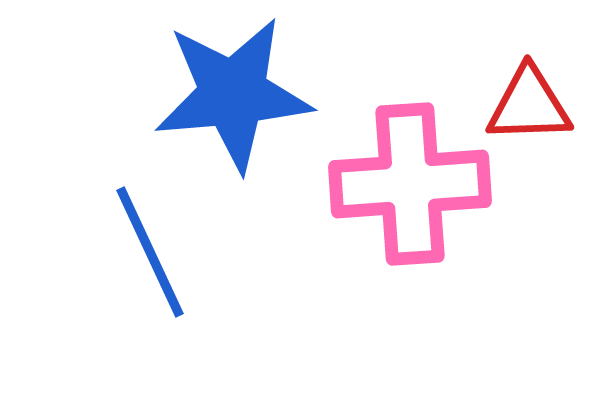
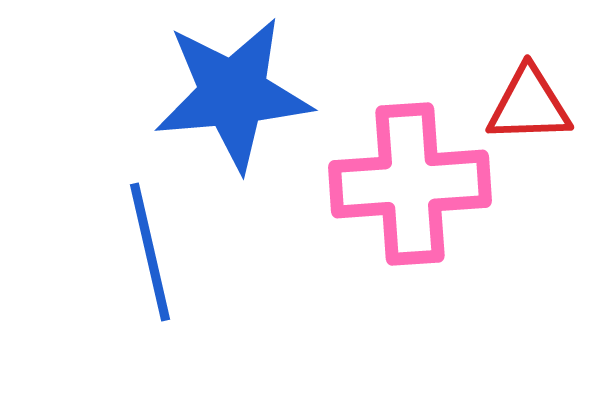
blue line: rotated 12 degrees clockwise
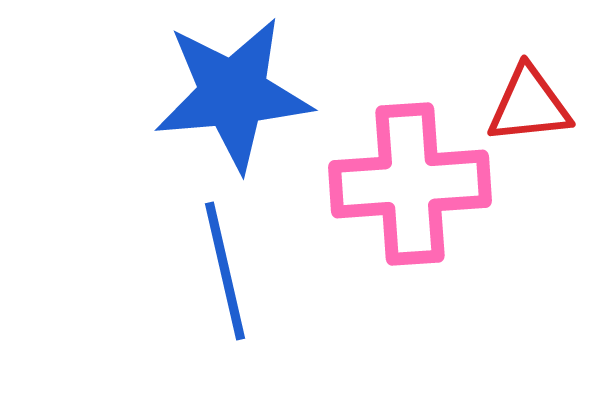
red triangle: rotated 4 degrees counterclockwise
blue line: moved 75 px right, 19 px down
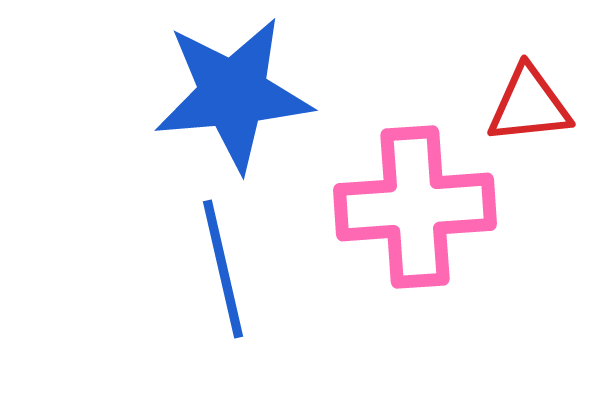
pink cross: moved 5 px right, 23 px down
blue line: moved 2 px left, 2 px up
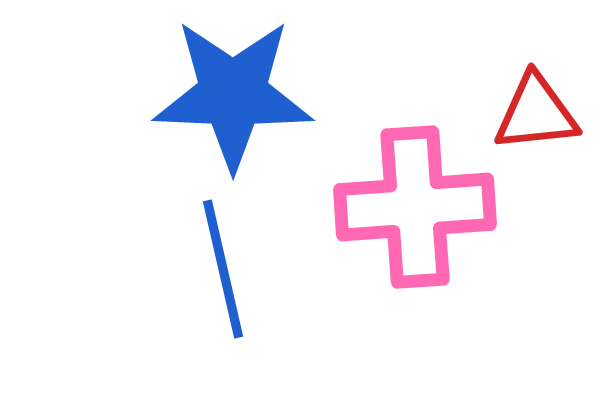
blue star: rotated 7 degrees clockwise
red triangle: moved 7 px right, 8 px down
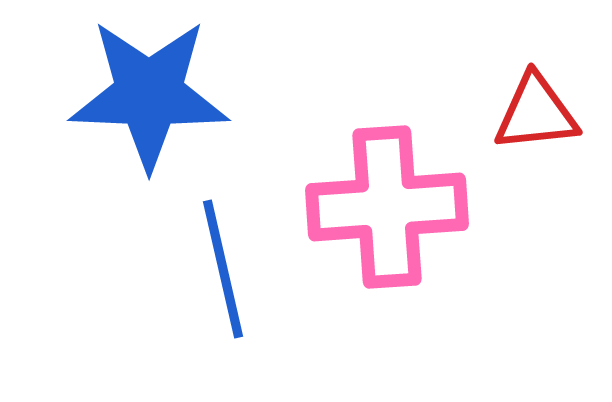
blue star: moved 84 px left
pink cross: moved 28 px left
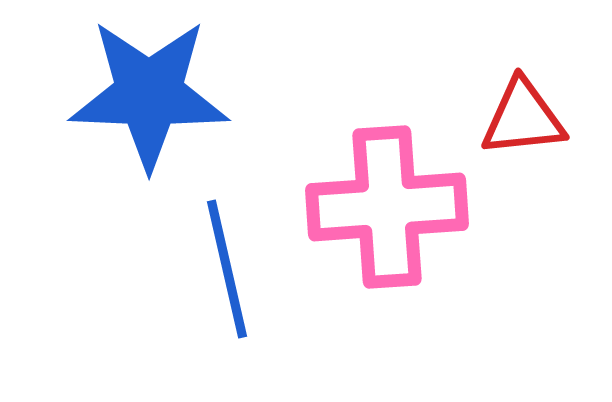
red triangle: moved 13 px left, 5 px down
blue line: moved 4 px right
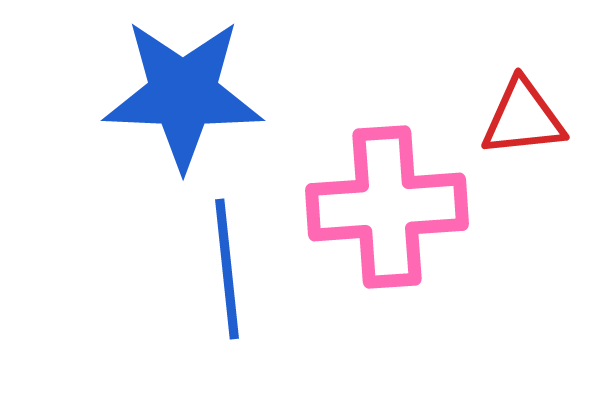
blue star: moved 34 px right
blue line: rotated 7 degrees clockwise
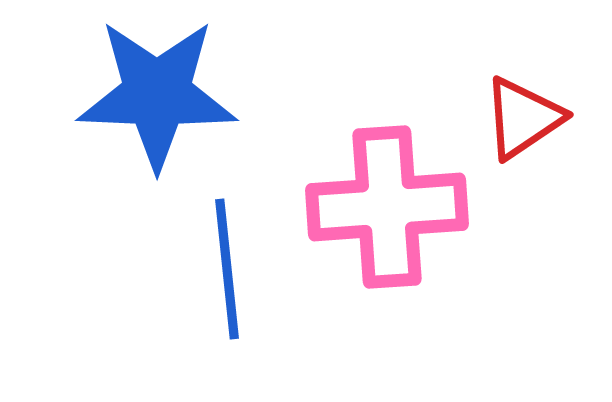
blue star: moved 26 px left
red triangle: rotated 28 degrees counterclockwise
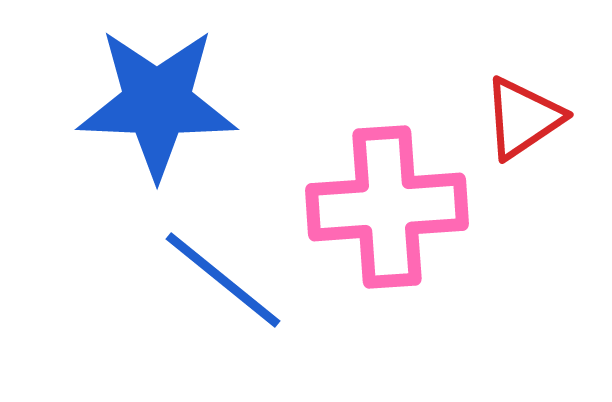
blue star: moved 9 px down
blue line: moved 4 px left, 11 px down; rotated 45 degrees counterclockwise
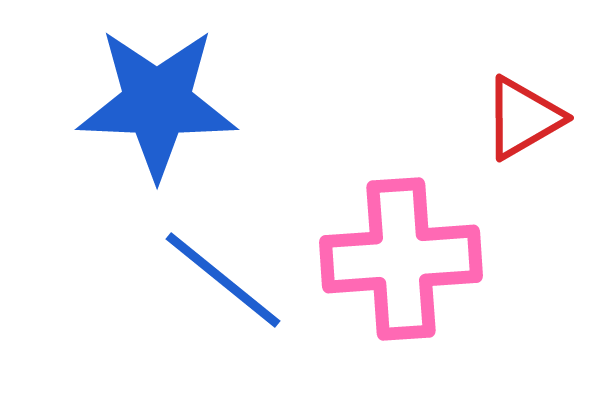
red triangle: rotated 4 degrees clockwise
pink cross: moved 14 px right, 52 px down
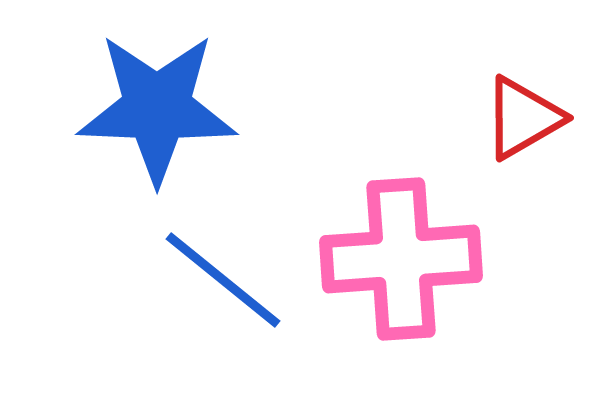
blue star: moved 5 px down
